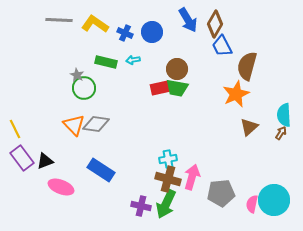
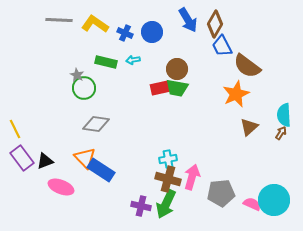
brown semicircle: rotated 68 degrees counterclockwise
orange triangle: moved 11 px right, 33 px down
pink semicircle: rotated 102 degrees clockwise
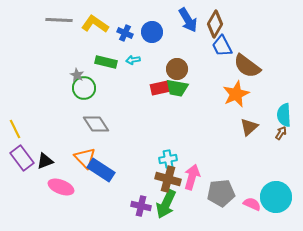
gray diamond: rotated 48 degrees clockwise
cyan circle: moved 2 px right, 3 px up
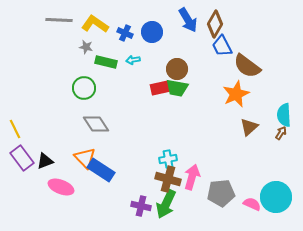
gray star: moved 9 px right, 28 px up; rotated 16 degrees counterclockwise
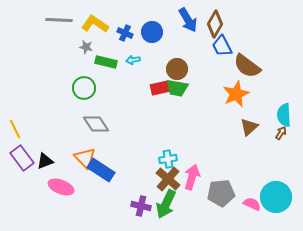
brown cross: rotated 25 degrees clockwise
